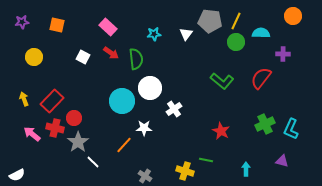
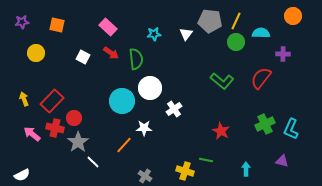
yellow circle: moved 2 px right, 4 px up
white semicircle: moved 5 px right
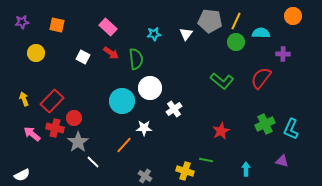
red star: rotated 18 degrees clockwise
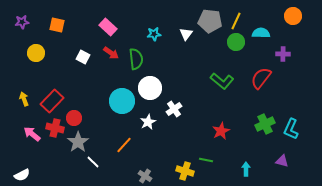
white star: moved 4 px right, 6 px up; rotated 28 degrees counterclockwise
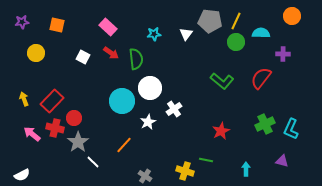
orange circle: moved 1 px left
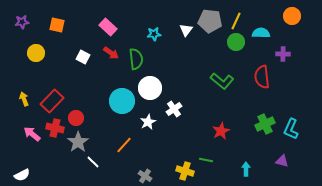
white triangle: moved 4 px up
red semicircle: moved 1 px right, 1 px up; rotated 45 degrees counterclockwise
red circle: moved 2 px right
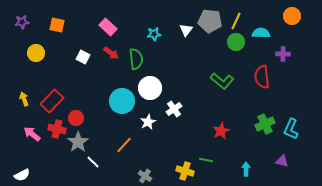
red cross: moved 2 px right, 1 px down
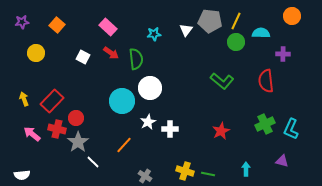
orange square: rotated 28 degrees clockwise
red semicircle: moved 4 px right, 4 px down
white cross: moved 4 px left, 20 px down; rotated 35 degrees clockwise
green line: moved 2 px right, 14 px down
white semicircle: rotated 21 degrees clockwise
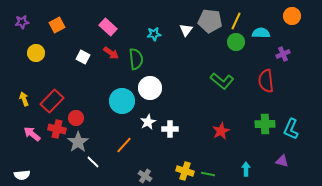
orange square: rotated 21 degrees clockwise
purple cross: rotated 24 degrees counterclockwise
green cross: rotated 24 degrees clockwise
